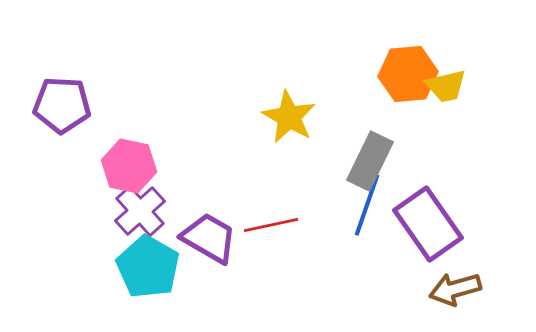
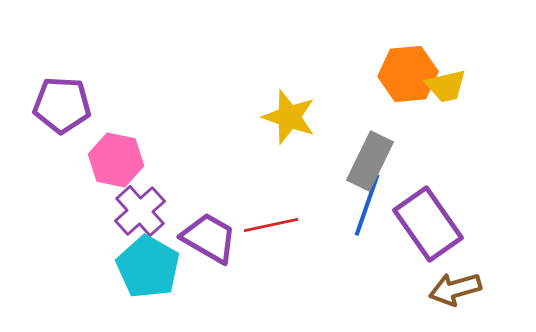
yellow star: rotated 10 degrees counterclockwise
pink hexagon: moved 13 px left, 6 px up
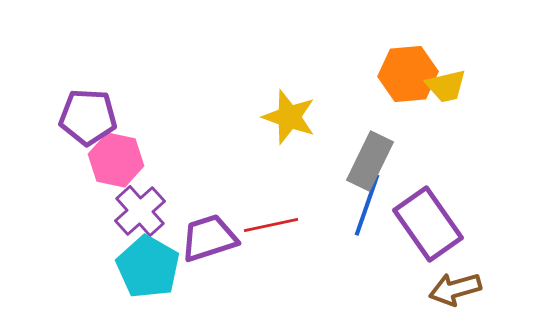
purple pentagon: moved 26 px right, 12 px down
purple trapezoid: rotated 48 degrees counterclockwise
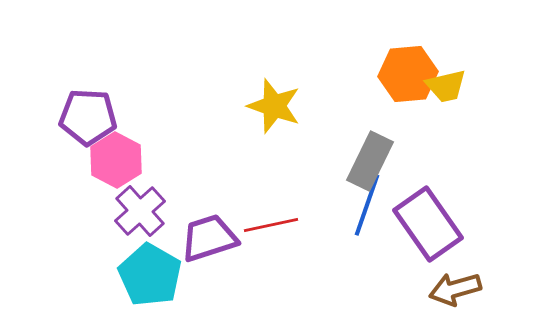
yellow star: moved 15 px left, 11 px up
pink hexagon: rotated 16 degrees clockwise
cyan pentagon: moved 2 px right, 8 px down
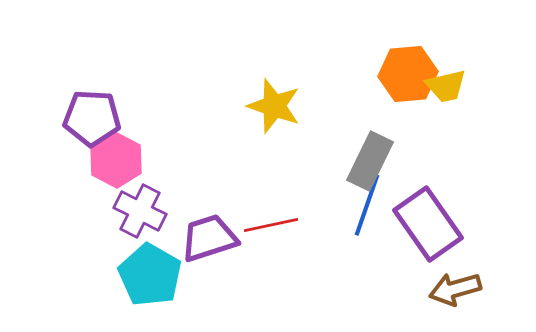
purple pentagon: moved 4 px right, 1 px down
purple cross: rotated 21 degrees counterclockwise
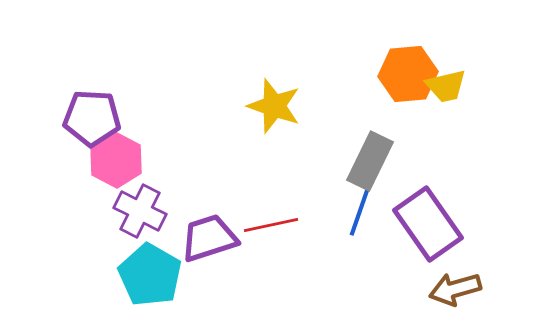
blue line: moved 5 px left
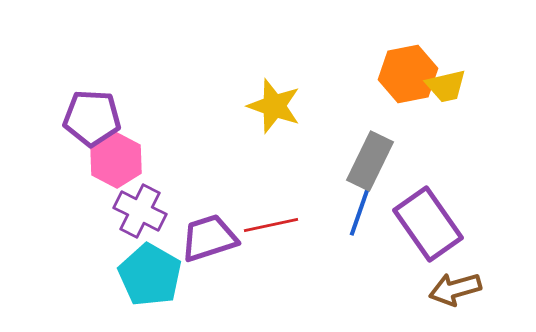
orange hexagon: rotated 6 degrees counterclockwise
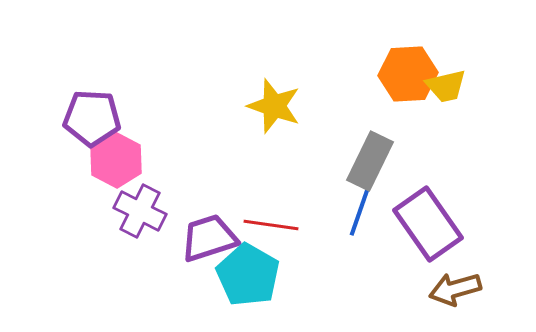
orange hexagon: rotated 8 degrees clockwise
red line: rotated 20 degrees clockwise
cyan pentagon: moved 98 px right
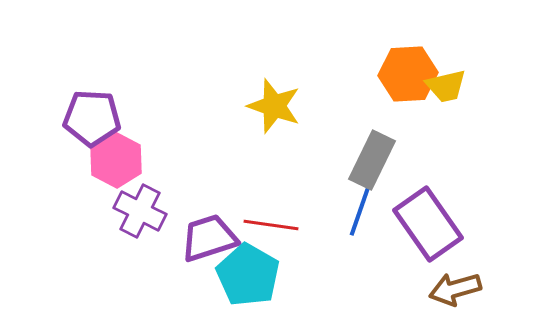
gray rectangle: moved 2 px right, 1 px up
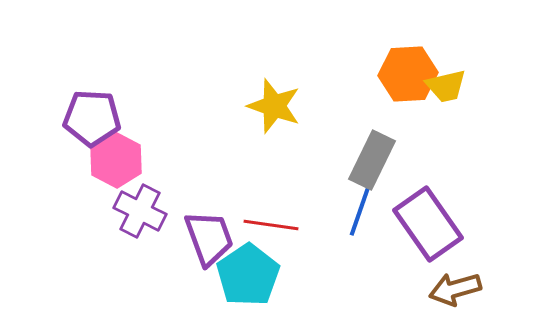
purple trapezoid: rotated 88 degrees clockwise
cyan pentagon: rotated 8 degrees clockwise
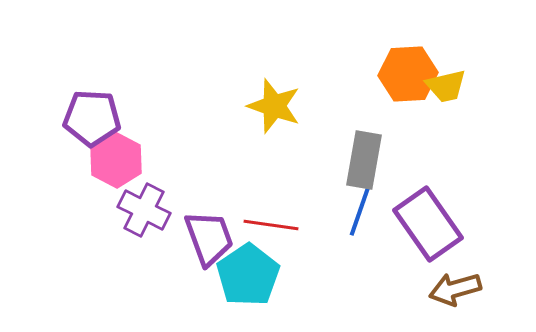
gray rectangle: moved 8 px left; rotated 16 degrees counterclockwise
purple cross: moved 4 px right, 1 px up
